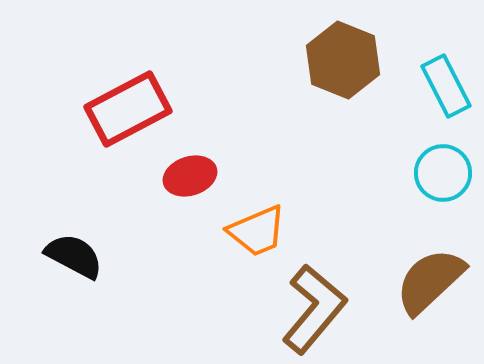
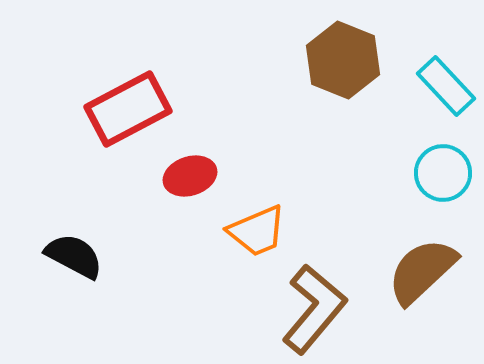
cyan rectangle: rotated 16 degrees counterclockwise
brown semicircle: moved 8 px left, 10 px up
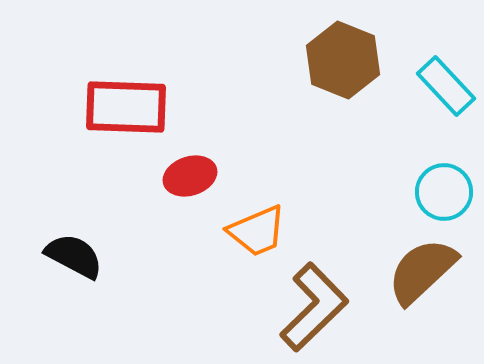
red rectangle: moved 2 px left, 2 px up; rotated 30 degrees clockwise
cyan circle: moved 1 px right, 19 px down
brown L-shape: moved 2 px up; rotated 6 degrees clockwise
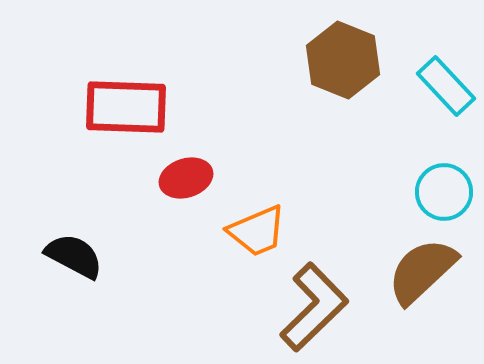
red ellipse: moved 4 px left, 2 px down
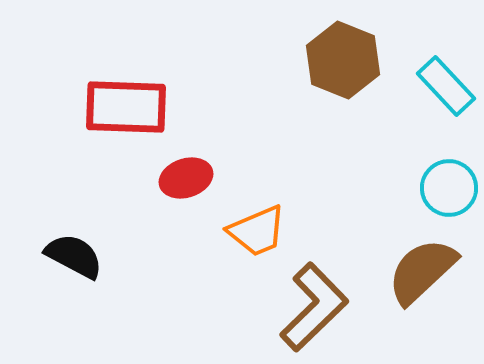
cyan circle: moved 5 px right, 4 px up
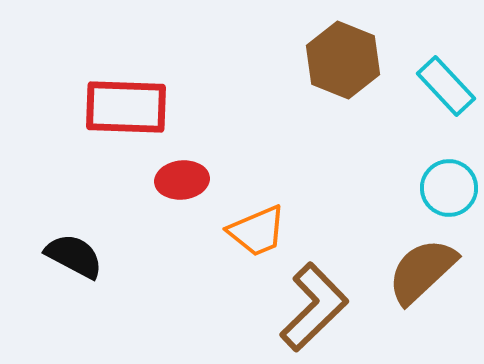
red ellipse: moved 4 px left, 2 px down; rotated 12 degrees clockwise
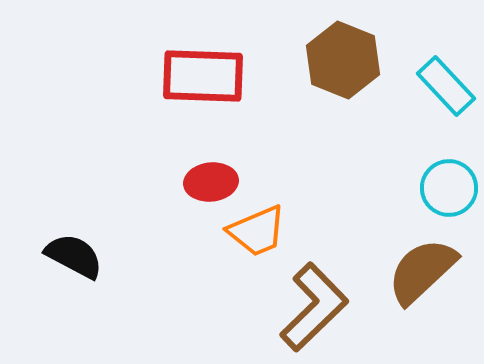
red rectangle: moved 77 px right, 31 px up
red ellipse: moved 29 px right, 2 px down
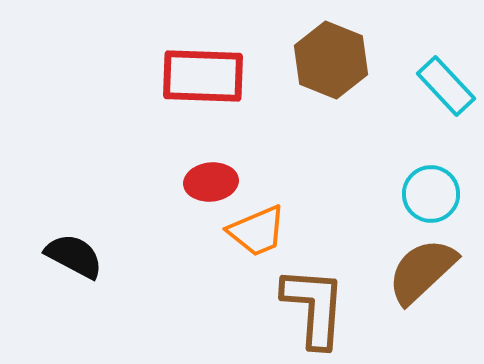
brown hexagon: moved 12 px left
cyan circle: moved 18 px left, 6 px down
brown L-shape: rotated 42 degrees counterclockwise
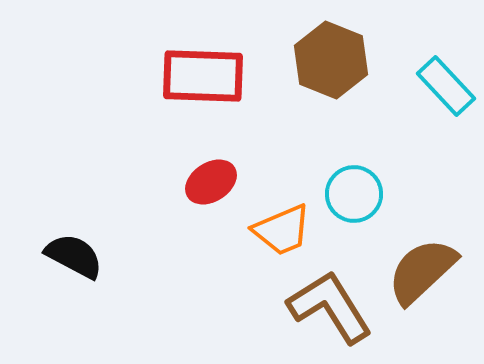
red ellipse: rotated 27 degrees counterclockwise
cyan circle: moved 77 px left
orange trapezoid: moved 25 px right, 1 px up
brown L-shape: moved 16 px right; rotated 36 degrees counterclockwise
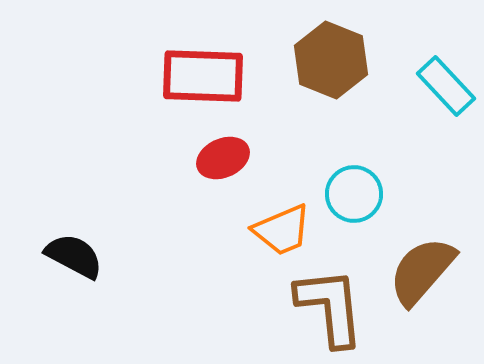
red ellipse: moved 12 px right, 24 px up; rotated 9 degrees clockwise
brown semicircle: rotated 6 degrees counterclockwise
brown L-shape: rotated 26 degrees clockwise
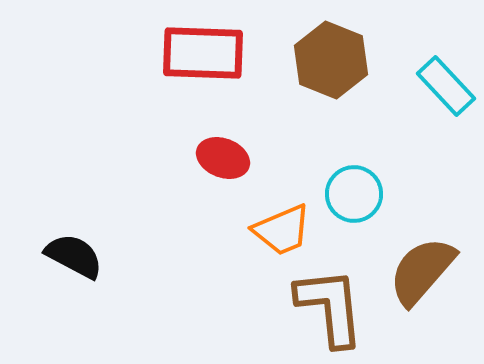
red rectangle: moved 23 px up
red ellipse: rotated 45 degrees clockwise
